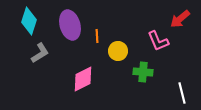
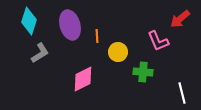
yellow circle: moved 1 px down
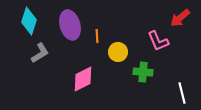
red arrow: moved 1 px up
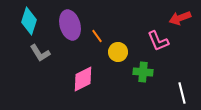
red arrow: rotated 20 degrees clockwise
orange line: rotated 32 degrees counterclockwise
gray L-shape: rotated 90 degrees clockwise
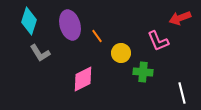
yellow circle: moved 3 px right, 1 px down
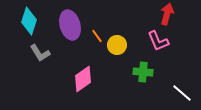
red arrow: moved 13 px left, 4 px up; rotated 125 degrees clockwise
yellow circle: moved 4 px left, 8 px up
pink diamond: rotated 8 degrees counterclockwise
white line: rotated 35 degrees counterclockwise
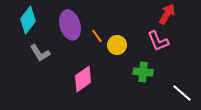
red arrow: rotated 15 degrees clockwise
cyan diamond: moved 1 px left, 1 px up; rotated 20 degrees clockwise
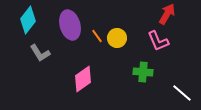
yellow circle: moved 7 px up
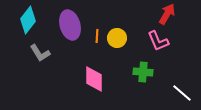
orange line: rotated 40 degrees clockwise
pink diamond: moved 11 px right; rotated 56 degrees counterclockwise
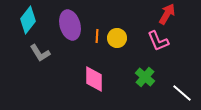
green cross: moved 2 px right, 5 px down; rotated 36 degrees clockwise
